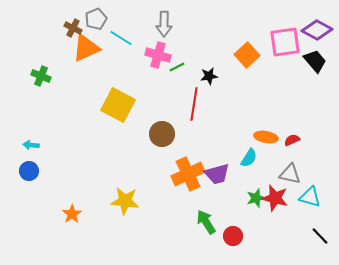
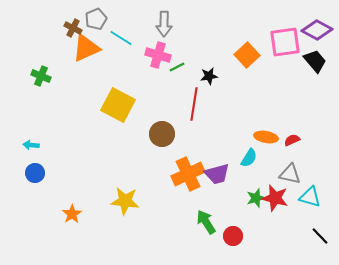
blue circle: moved 6 px right, 2 px down
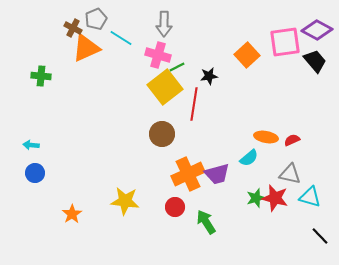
green cross: rotated 18 degrees counterclockwise
yellow square: moved 47 px right, 18 px up; rotated 24 degrees clockwise
cyan semicircle: rotated 18 degrees clockwise
red circle: moved 58 px left, 29 px up
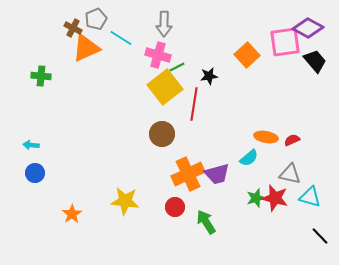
purple diamond: moved 9 px left, 2 px up
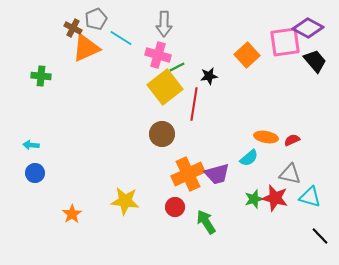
green star: moved 2 px left, 1 px down
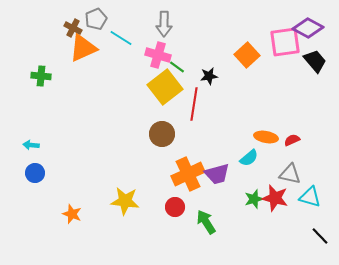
orange triangle: moved 3 px left
green line: rotated 63 degrees clockwise
orange star: rotated 18 degrees counterclockwise
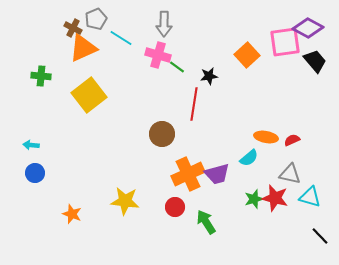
yellow square: moved 76 px left, 8 px down
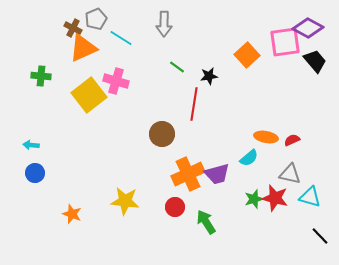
pink cross: moved 42 px left, 26 px down
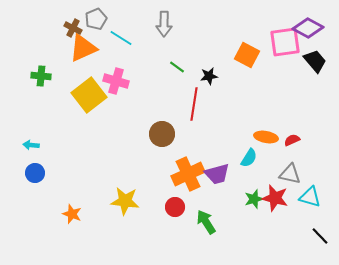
orange square: rotated 20 degrees counterclockwise
cyan semicircle: rotated 18 degrees counterclockwise
